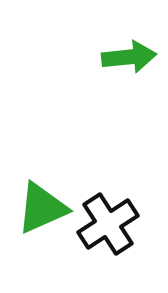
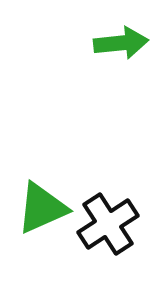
green arrow: moved 8 px left, 14 px up
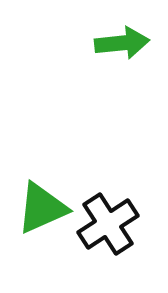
green arrow: moved 1 px right
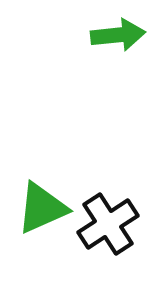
green arrow: moved 4 px left, 8 px up
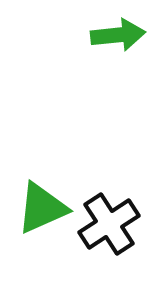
black cross: moved 1 px right
